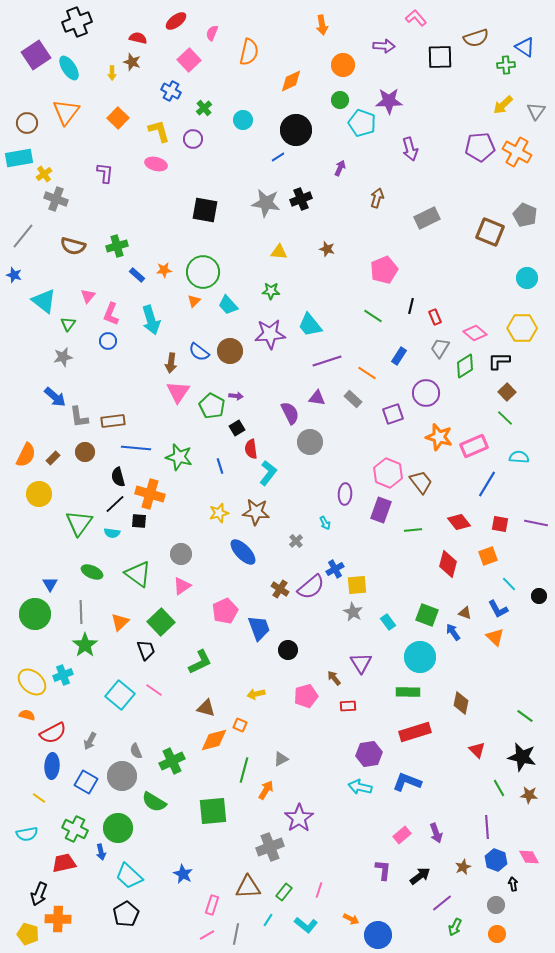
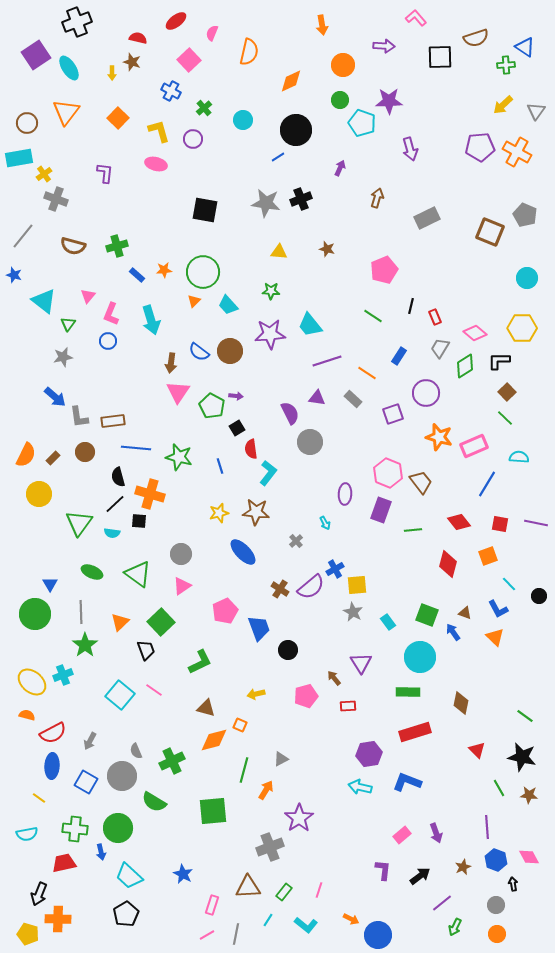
green cross at (75, 829): rotated 20 degrees counterclockwise
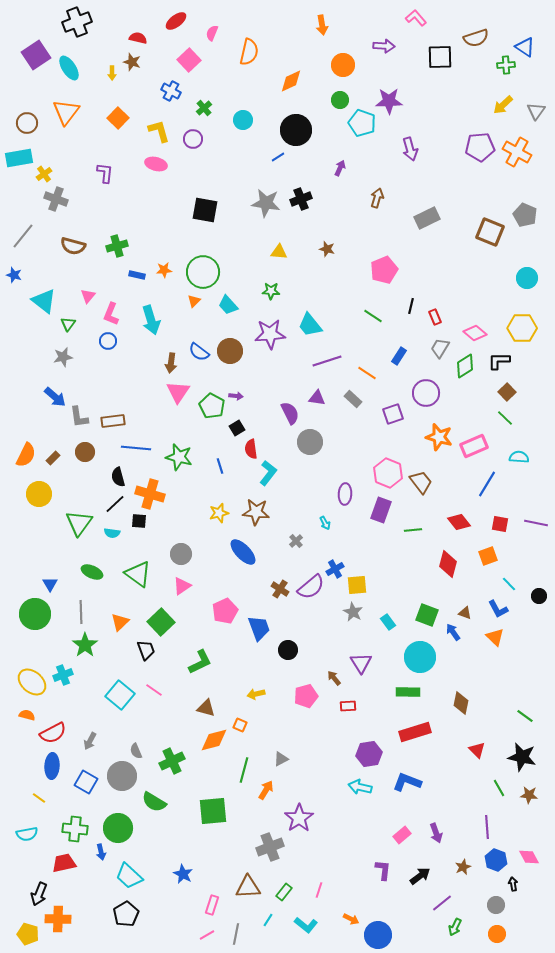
blue rectangle at (137, 275): rotated 28 degrees counterclockwise
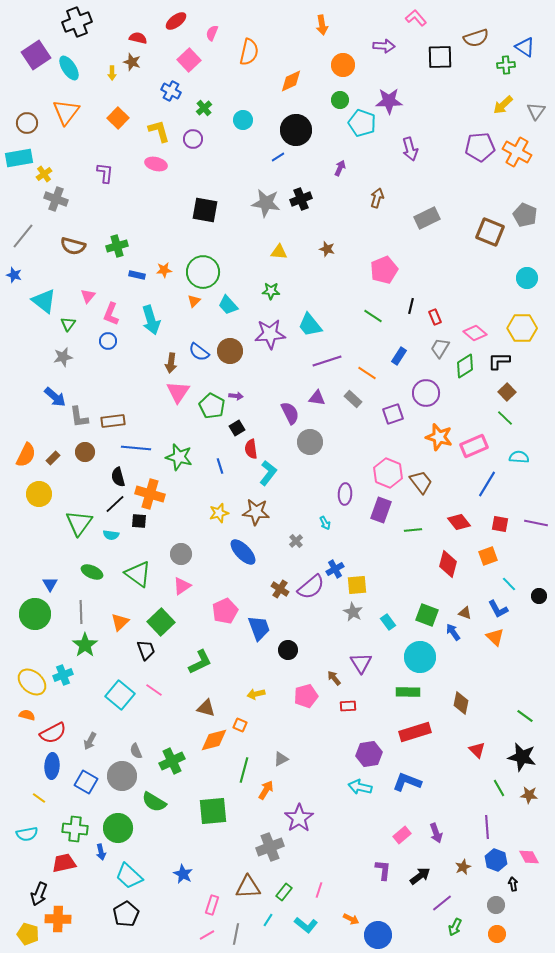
cyan semicircle at (112, 533): moved 1 px left, 2 px down
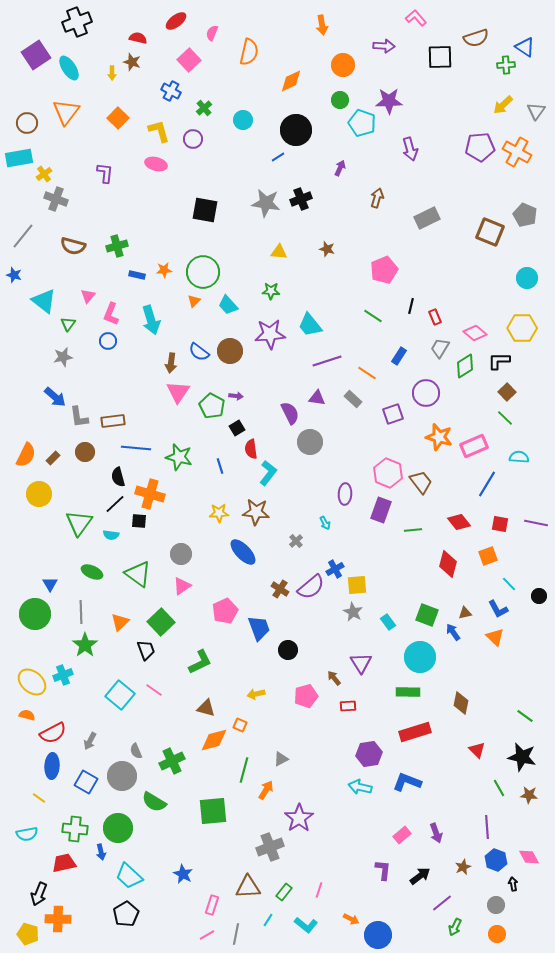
yellow star at (219, 513): rotated 12 degrees clockwise
brown triangle at (465, 613): rotated 32 degrees counterclockwise
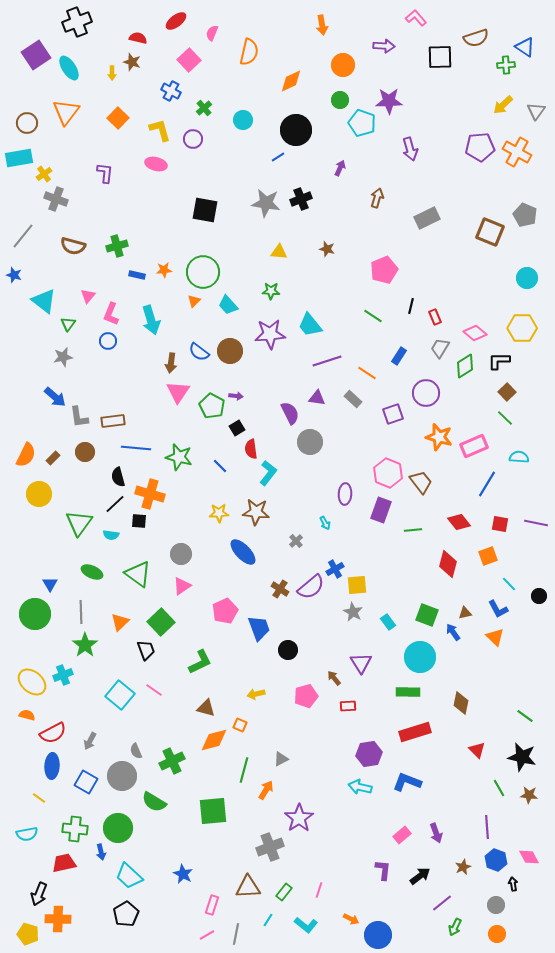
yellow L-shape at (159, 131): moved 1 px right, 1 px up
blue line at (220, 466): rotated 28 degrees counterclockwise
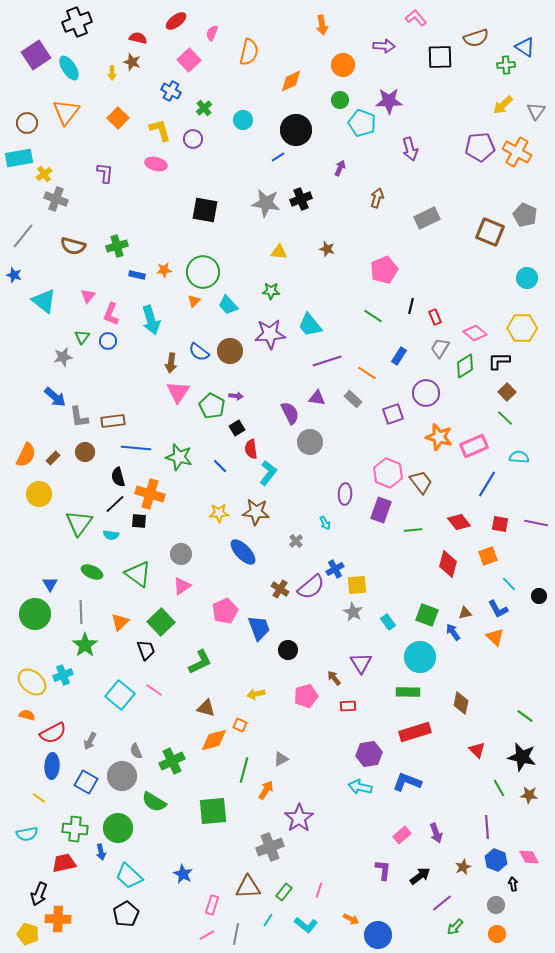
green triangle at (68, 324): moved 14 px right, 13 px down
green arrow at (455, 927): rotated 18 degrees clockwise
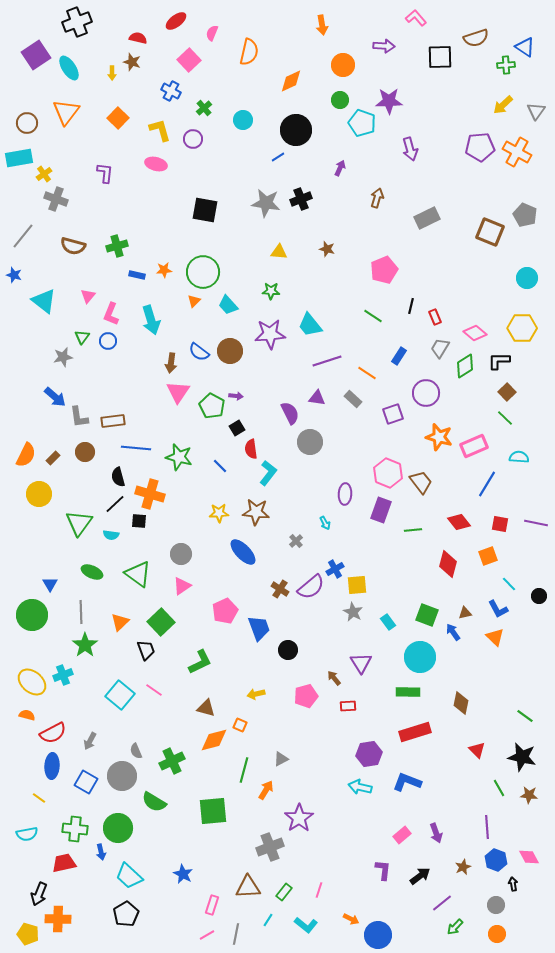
green circle at (35, 614): moved 3 px left, 1 px down
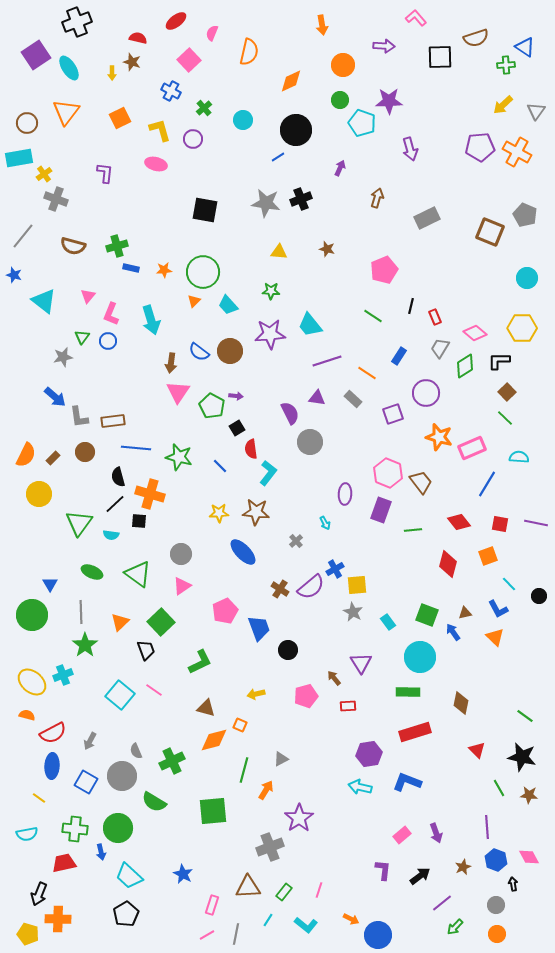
orange square at (118, 118): moved 2 px right; rotated 20 degrees clockwise
blue rectangle at (137, 275): moved 6 px left, 7 px up
pink rectangle at (474, 446): moved 2 px left, 2 px down
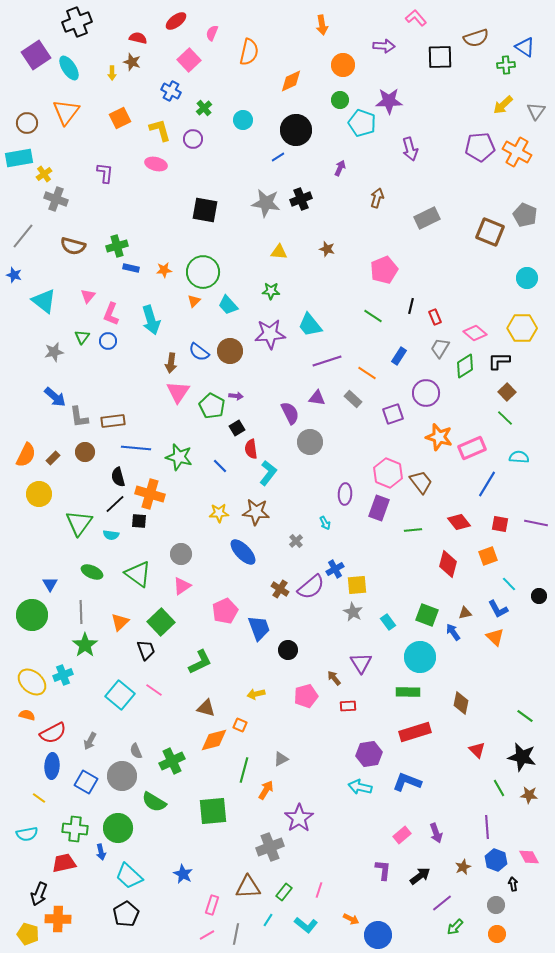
gray star at (63, 357): moved 9 px left, 5 px up
purple rectangle at (381, 510): moved 2 px left, 2 px up
